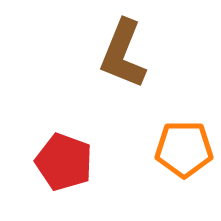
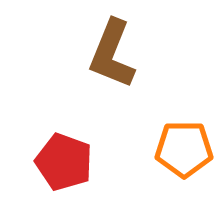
brown L-shape: moved 11 px left
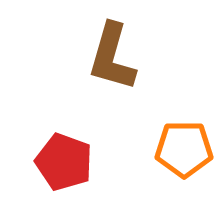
brown L-shape: moved 3 px down; rotated 6 degrees counterclockwise
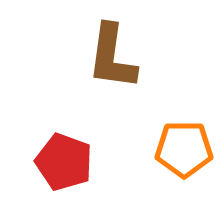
brown L-shape: rotated 8 degrees counterclockwise
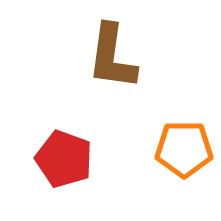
red pentagon: moved 3 px up
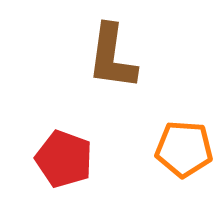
orange pentagon: rotated 4 degrees clockwise
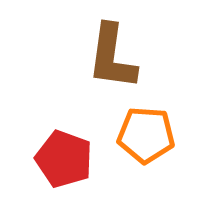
orange pentagon: moved 38 px left, 14 px up
